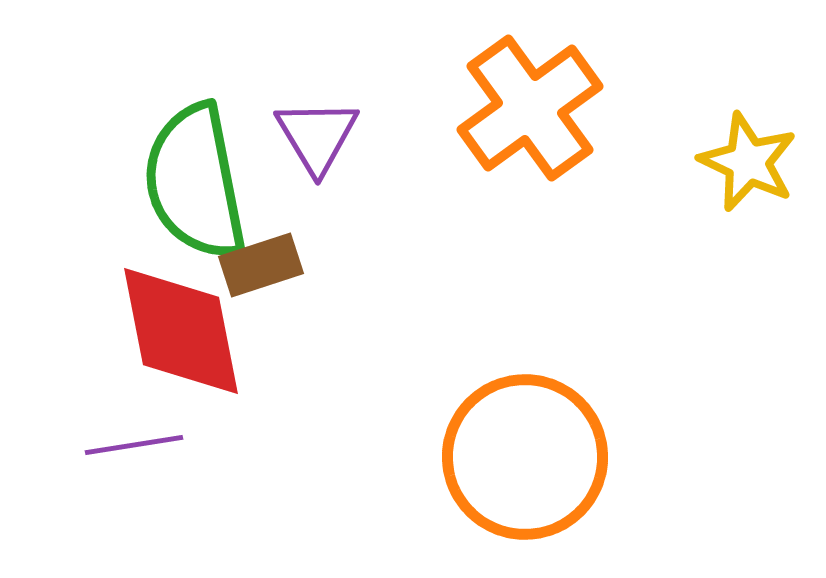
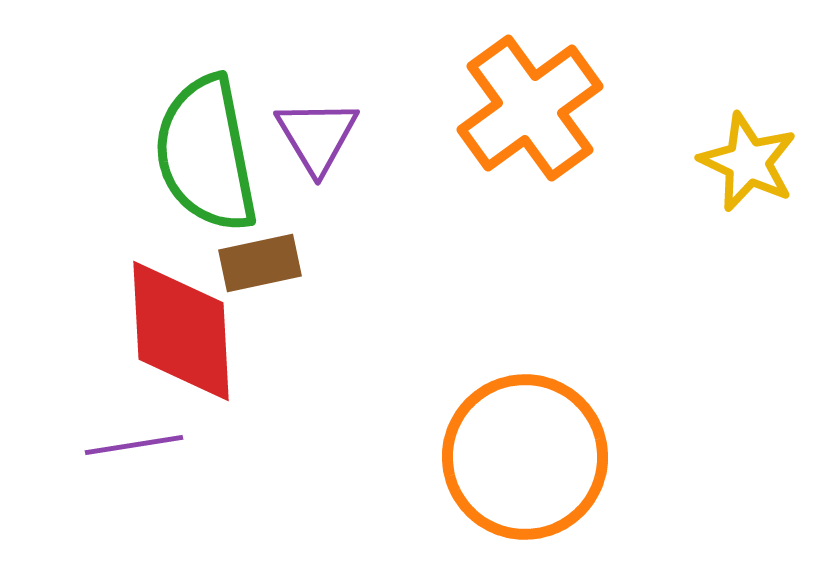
green semicircle: moved 11 px right, 28 px up
brown rectangle: moved 1 px left, 2 px up; rotated 6 degrees clockwise
red diamond: rotated 8 degrees clockwise
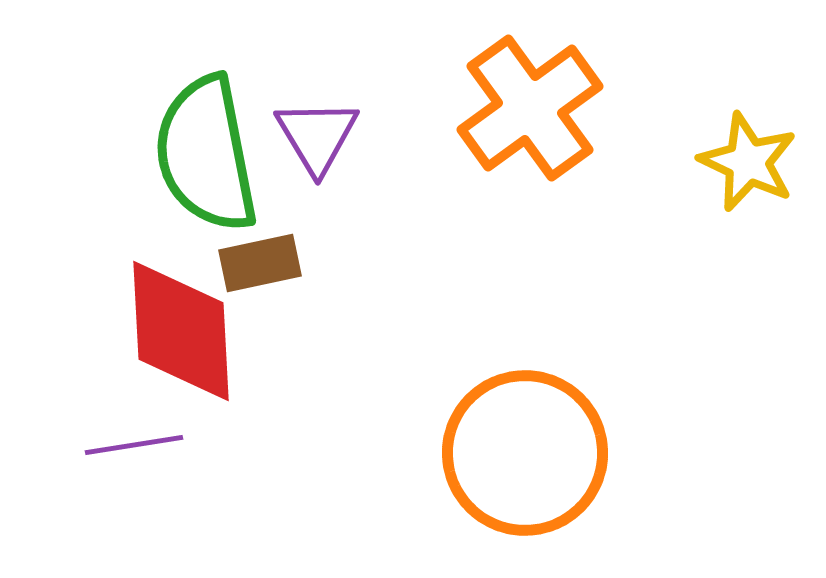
orange circle: moved 4 px up
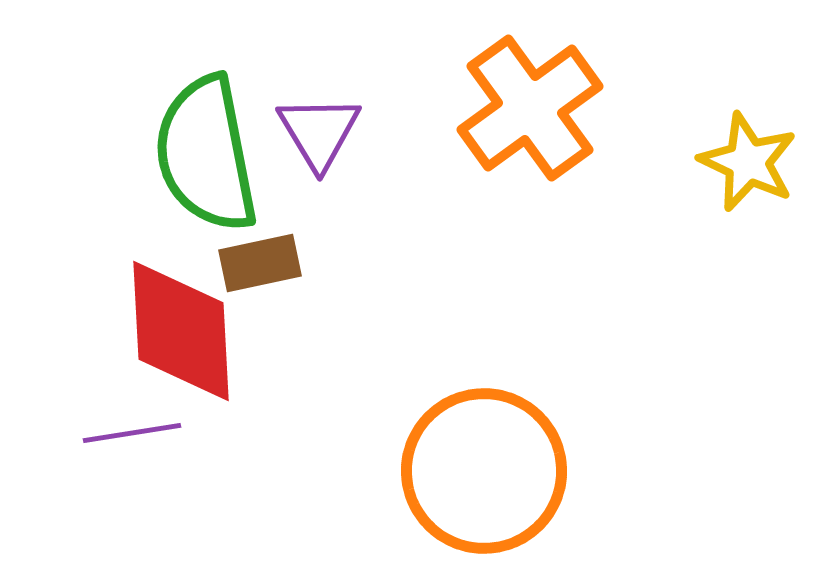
purple triangle: moved 2 px right, 4 px up
purple line: moved 2 px left, 12 px up
orange circle: moved 41 px left, 18 px down
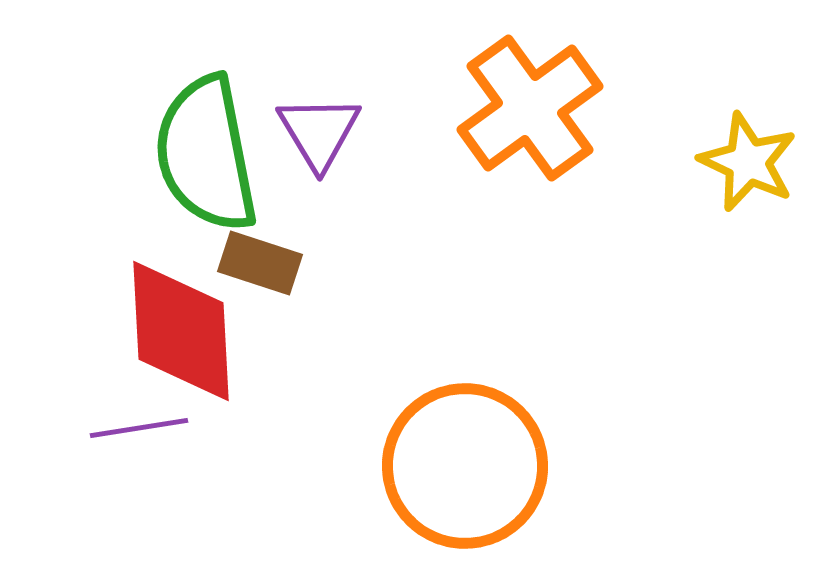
brown rectangle: rotated 30 degrees clockwise
purple line: moved 7 px right, 5 px up
orange circle: moved 19 px left, 5 px up
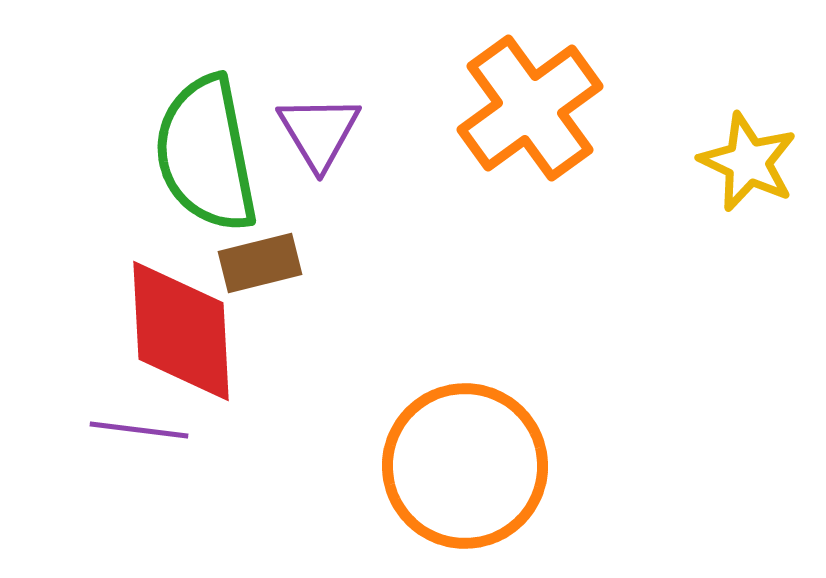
brown rectangle: rotated 32 degrees counterclockwise
purple line: moved 2 px down; rotated 16 degrees clockwise
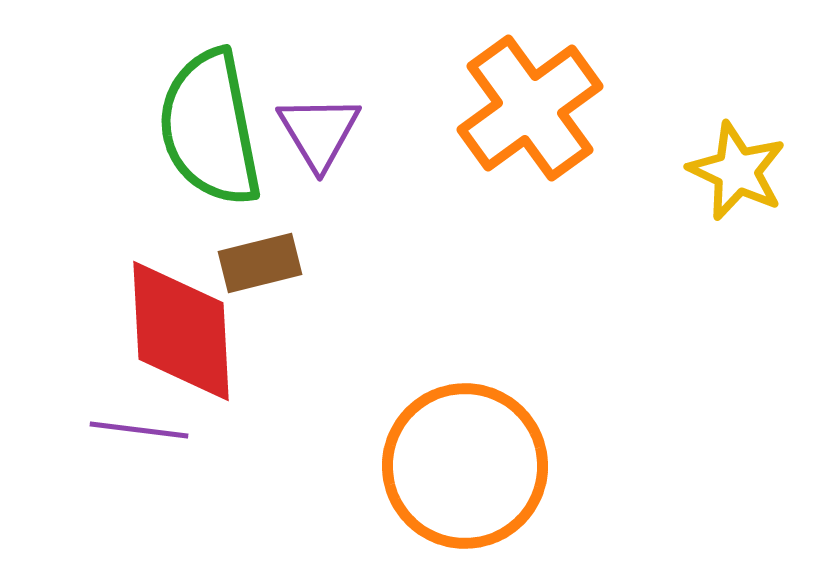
green semicircle: moved 4 px right, 26 px up
yellow star: moved 11 px left, 9 px down
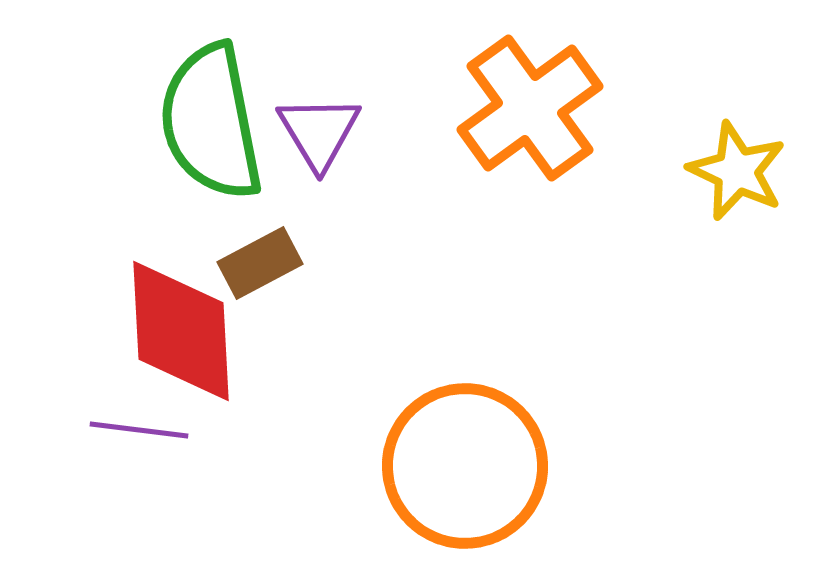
green semicircle: moved 1 px right, 6 px up
brown rectangle: rotated 14 degrees counterclockwise
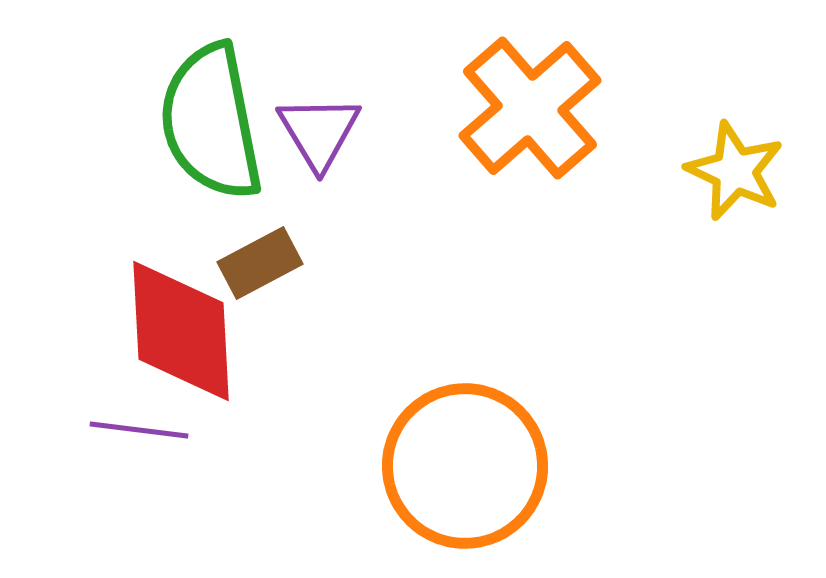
orange cross: rotated 5 degrees counterclockwise
yellow star: moved 2 px left
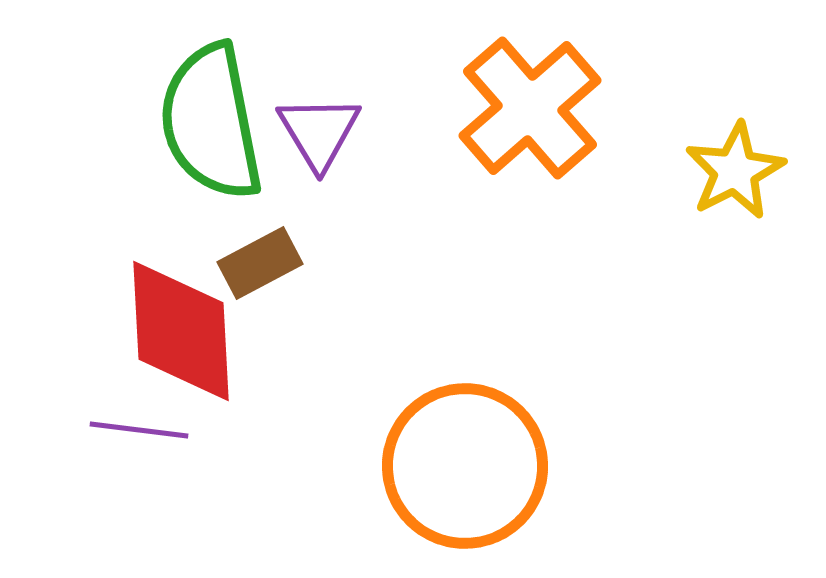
yellow star: rotated 20 degrees clockwise
